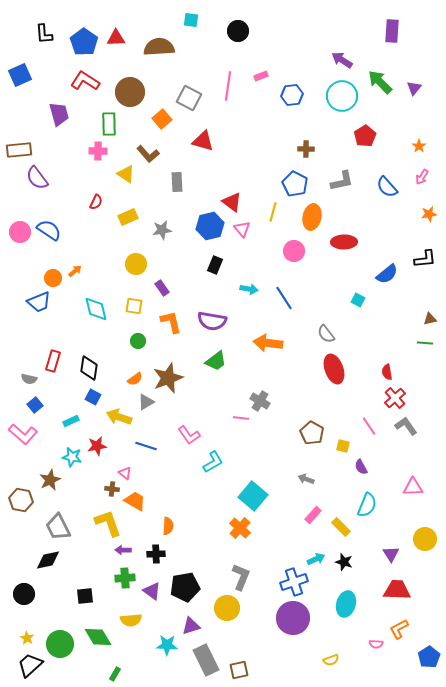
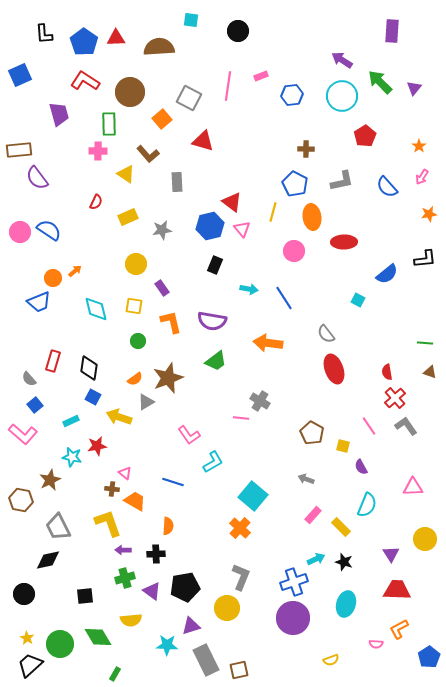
orange ellipse at (312, 217): rotated 20 degrees counterclockwise
brown triangle at (430, 319): moved 53 px down; rotated 32 degrees clockwise
gray semicircle at (29, 379): rotated 35 degrees clockwise
blue line at (146, 446): moved 27 px right, 36 px down
green cross at (125, 578): rotated 12 degrees counterclockwise
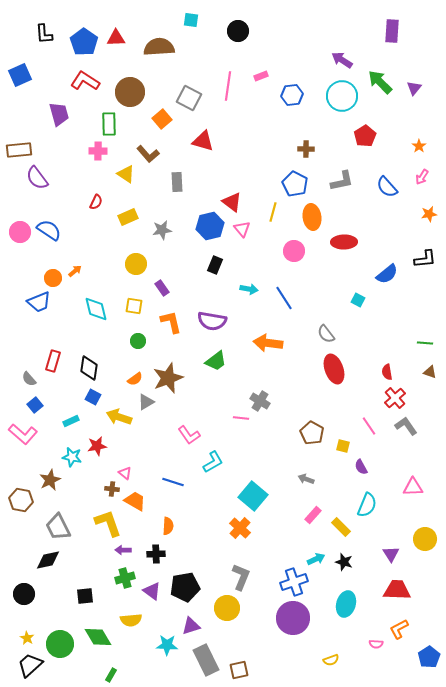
green rectangle at (115, 674): moved 4 px left, 1 px down
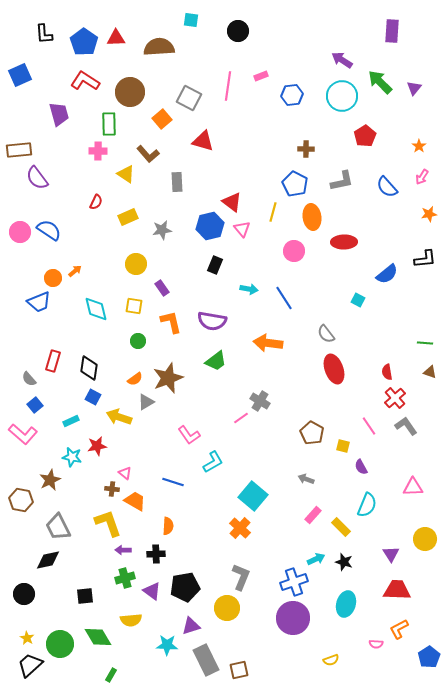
pink line at (241, 418): rotated 42 degrees counterclockwise
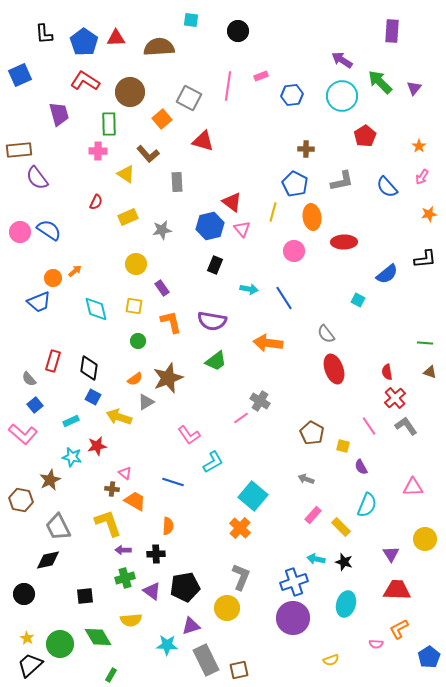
cyan arrow at (316, 559): rotated 144 degrees counterclockwise
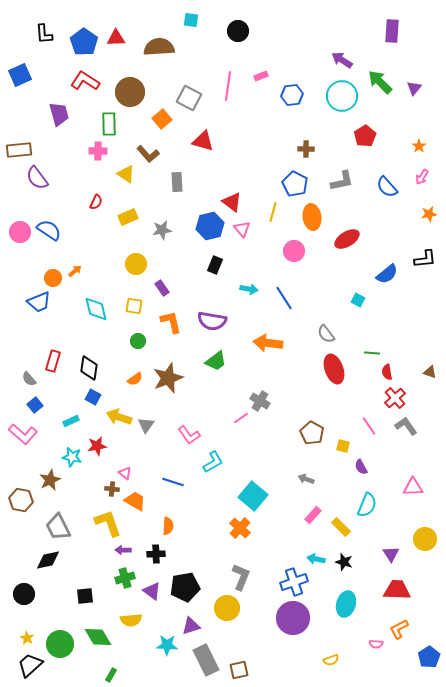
red ellipse at (344, 242): moved 3 px right, 3 px up; rotated 30 degrees counterclockwise
green line at (425, 343): moved 53 px left, 10 px down
gray triangle at (146, 402): moved 23 px down; rotated 24 degrees counterclockwise
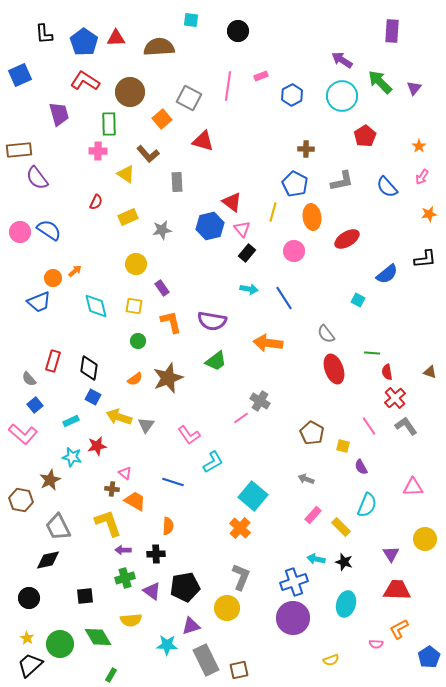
blue hexagon at (292, 95): rotated 20 degrees counterclockwise
black rectangle at (215, 265): moved 32 px right, 12 px up; rotated 18 degrees clockwise
cyan diamond at (96, 309): moved 3 px up
black circle at (24, 594): moved 5 px right, 4 px down
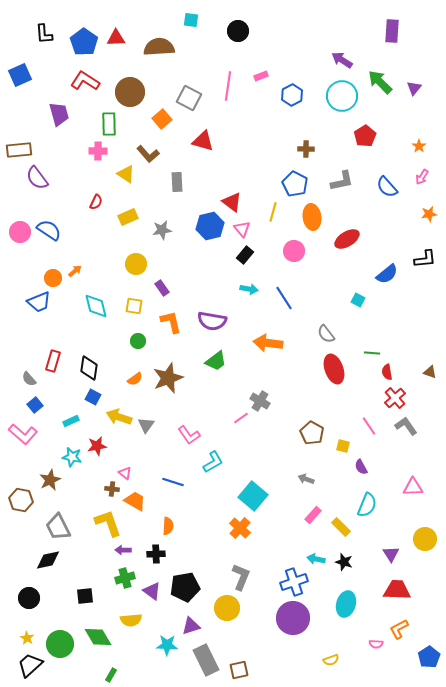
black rectangle at (247, 253): moved 2 px left, 2 px down
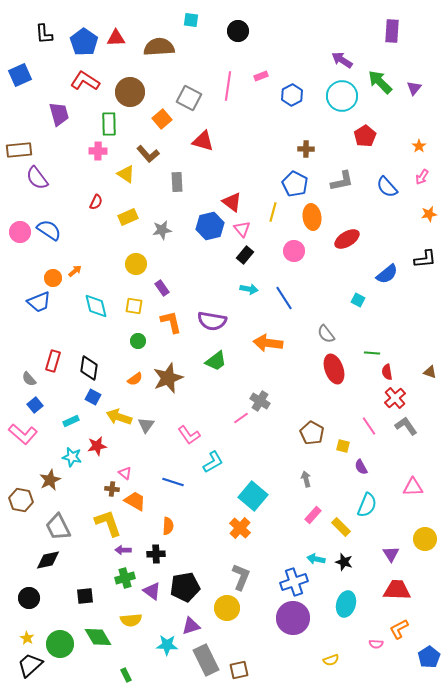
gray arrow at (306, 479): rotated 56 degrees clockwise
green rectangle at (111, 675): moved 15 px right; rotated 56 degrees counterclockwise
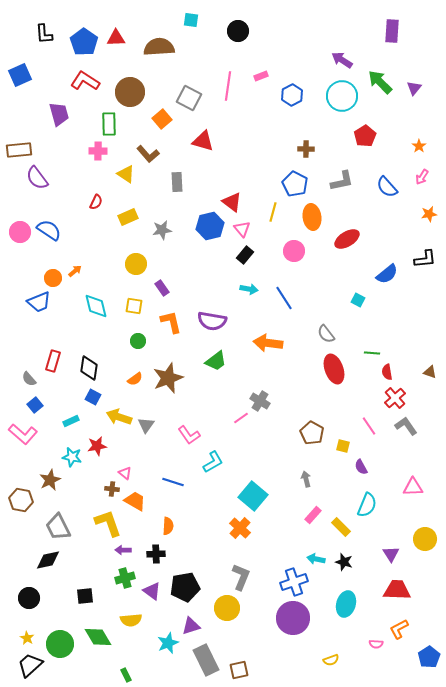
cyan star at (167, 645): moved 1 px right, 2 px up; rotated 25 degrees counterclockwise
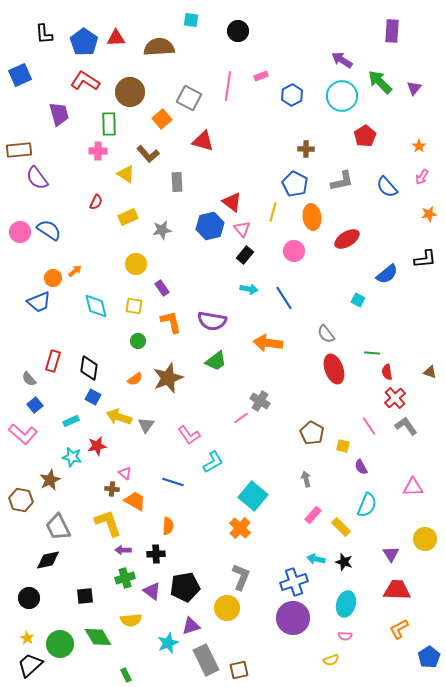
pink semicircle at (376, 644): moved 31 px left, 8 px up
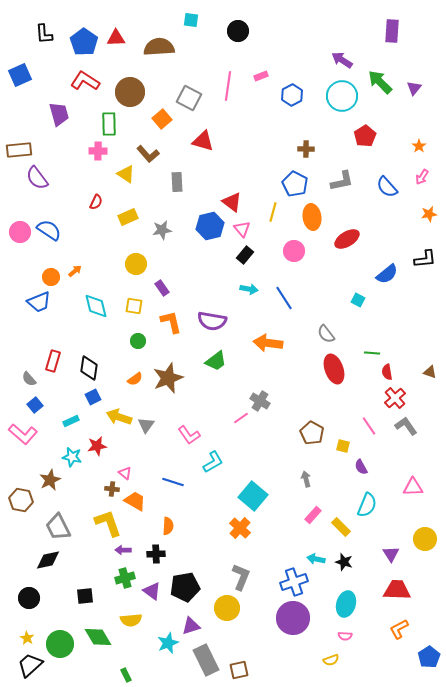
orange circle at (53, 278): moved 2 px left, 1 px up
blue square at (93, 397): rotated 35 degrees clockwise
